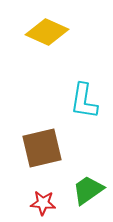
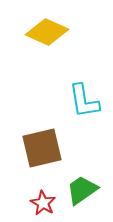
cyan L-shape: rotated 18 degrees counterclockwise
green trapezoid: moved 6 px left
red star: rotated 25 degrees clockwise
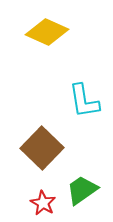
brown square: rotated 33 degrees counterclockwise
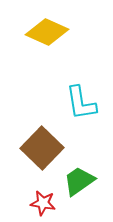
cyan L-shape: moved 3 px left, 2 px down
green trapezoid: moved 3 px left, 9 px up
red star: rotated 20 degrees counterclockwise
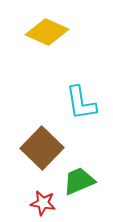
green trapezoid: rotated 12 degrees clockwise
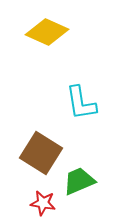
brown square: moved 1 px left, 5 px down; rotated 12 degrees counterclockwise
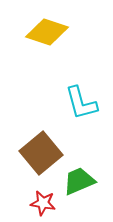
yellow diamond: rotated 6 degrees counterclockwise
cyan L-shape: rotated 6 degrees counterclockwise
brown square: rotated 18 degrees clockwise
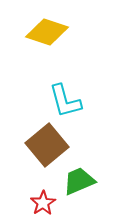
cyan L-shape: moved 16 px left, 2 px up
brown square: moved 6 px right, 8 px up
red star: rotated 30 degrees clockwise
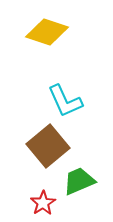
cyan L-shape: rotated 9 degrees counterclockwise
brown square: moved 1 px right, 1 px down
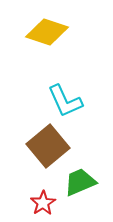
green trapezoid: moved 1 px right, 1 px down
